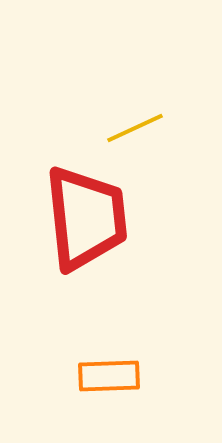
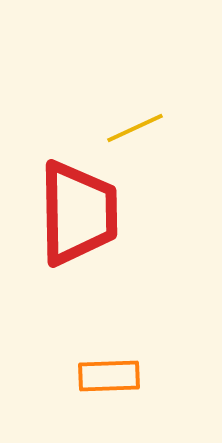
red trapezoid: moved 8 px left, 5 px up; rotated 5 degrees clockwise
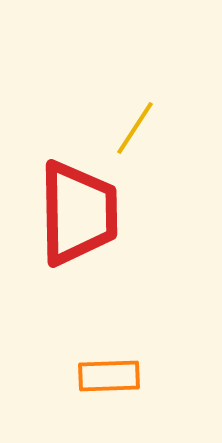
yellow line: rotated 32 degrees counterclockwise
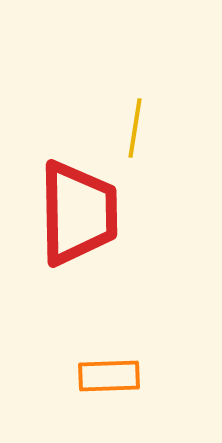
yellow line: rotated 24 degrees counterclockwise
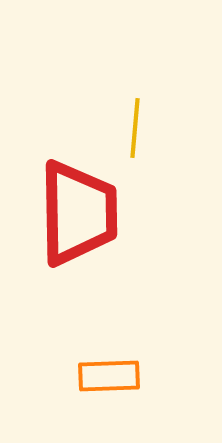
yellow line: rotated 4 degrees counterclockwise
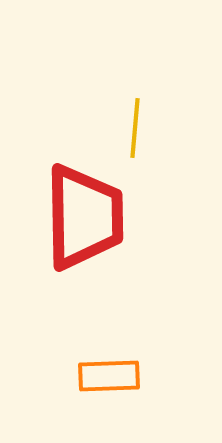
red trapezoid: moved 6 px right, 4 px down
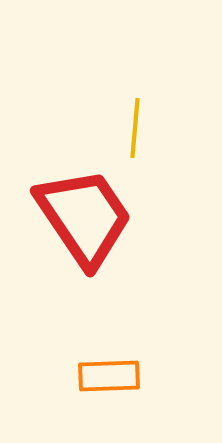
red trapezoid: rotated 33 degrees counterclockwise
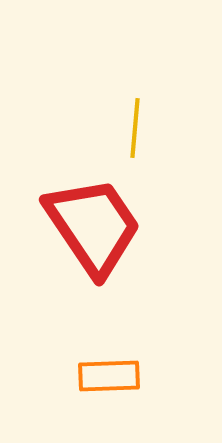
red trapezoid: moved 9 px right, 9 px down
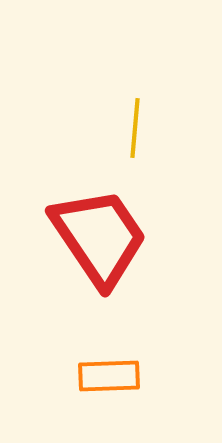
red trapezoid: moved 6 px right, 11 px down
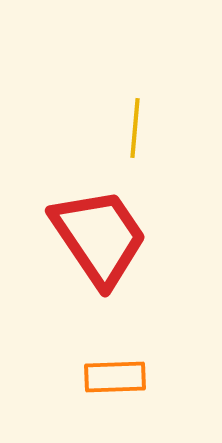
orange rectangle: moved 6 px right, 1 px down
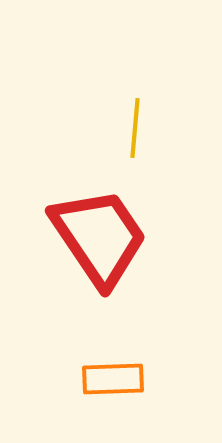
orange rectangle: moved 2 px left, 2 px down
